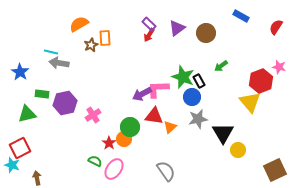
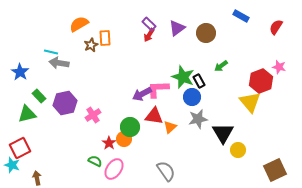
green rectangle: moved 3 px left, 2 px down; rotated 40 degrees clockwise
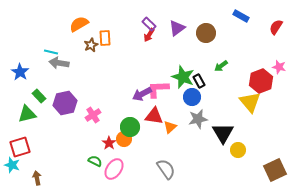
red square: moved 1 px up; rotated 10 degrees clockwise
gray semicircle: moved 2 px up
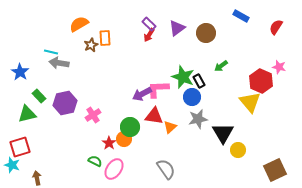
red hexagon: rotated 15 degrees counterclockwise
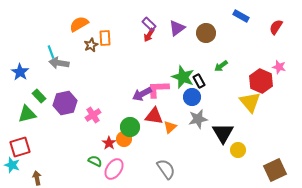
cyan line: rotated 56 degrees clockwise
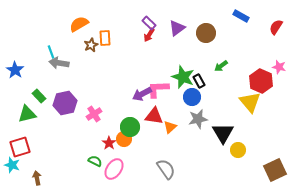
purple rectangle: moved 1 px up
blue star: moved 5 px left, 2 px up
pink cross: moved 1 px right, 1 px up
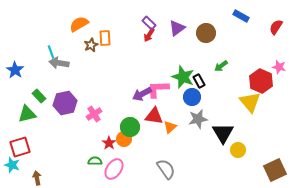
green semicircle: rotated 24 degrees counterclockwise
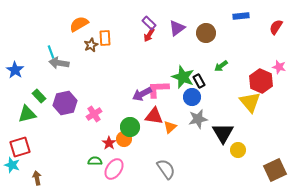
blue rectangle: rotated 35 degrees counterclockwise
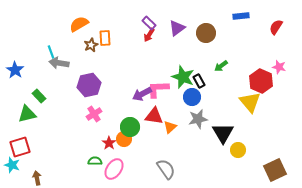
purple hexagon: moved 24 px right, 18 px up
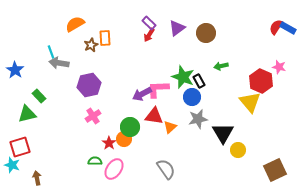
blue rectangle: moved 47 px right, 12 px down; rotated 35 degrees clockwise
orange semicircle: moved 4 px left
green arrow: rotated 24 degrees clockwise
pink cross: moved 1 px left, 2 px down
